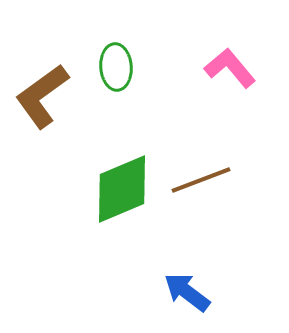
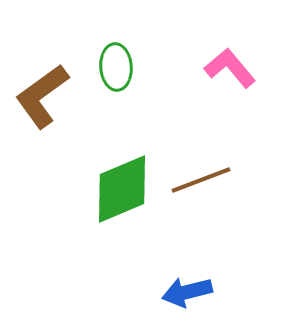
blue arrow: rotated 51 degrees counterclockwise
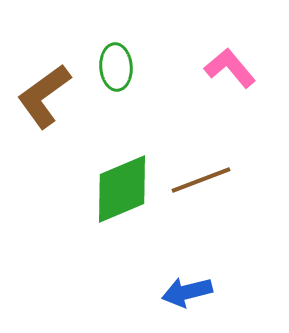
brown L-shape: moved 2 px right
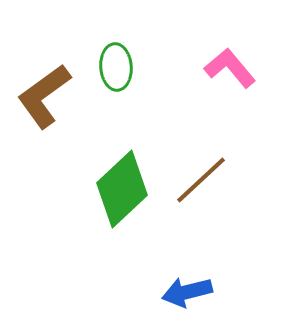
brown line: rotated 22 degrees counterclockwise
green diamond: rotated 20 degrees counterclockwise
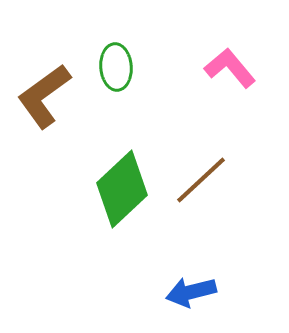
blue arrow: moved 4 px right
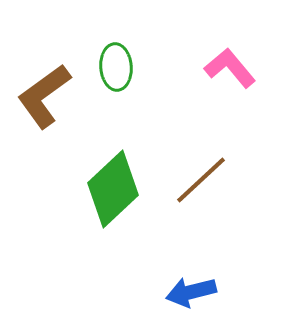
green diamond: moved 9 px left
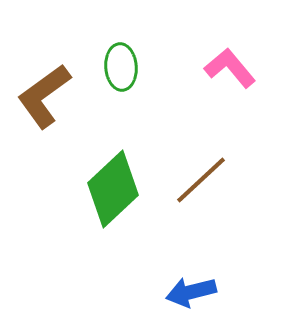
green ellipse: moved 5 px right
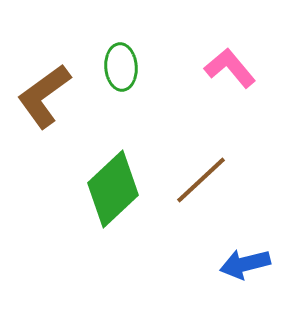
blue arrow: moved 54 px right, 28 px up
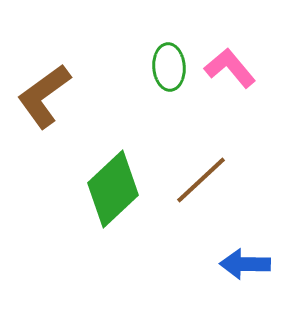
green ellipse: moved 48 px right
blue arrow: rotated 15 degrees clockwise
